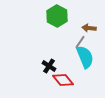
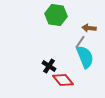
green hexagon: moved 1 px left, 1 px up; rotated 20 degrees counterclockwise
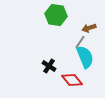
brown arrow: rotated 24 degrees counterclockwise
red diamond: moved 9 px right
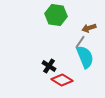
red diamond: moved 10 px left; rotated 20 degrees counterclockwise
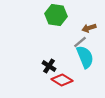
gray line: rotated 16 degrees clockwise
